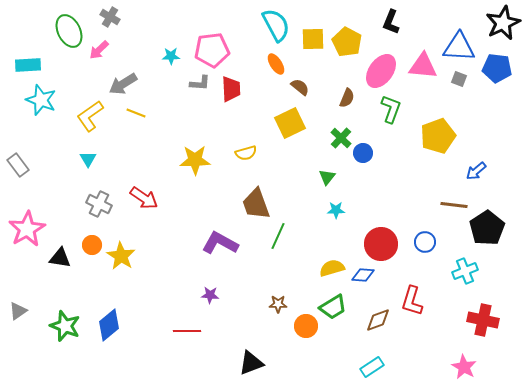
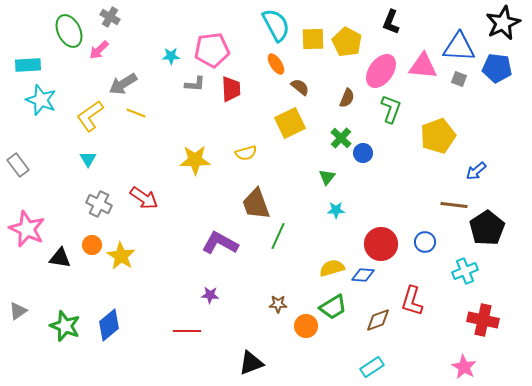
gray L-shape at (200, 83): moved 5 px left, 1 px down
pink star at (27, 229): rotated 18 degrees counterclockwise
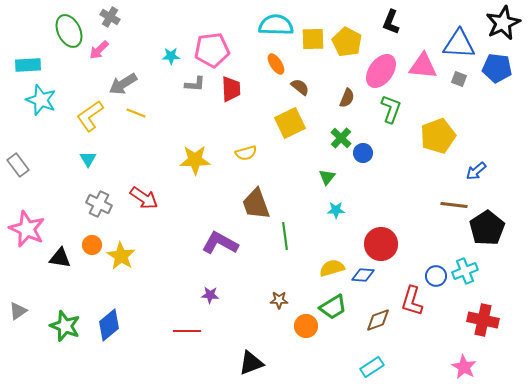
cyan semicircle at (276, 25): rotated 60 degrees counterclockwise
blue triangle at (459, 47): moved 3 px up
green line at (278, 236): moved 7 px right; rotated 32 degrees counterclockwise
blue circle at (425, 242): moved 11 px right, 34 px down
brown star at (278, 304): moved 1 px right, 4 px up
